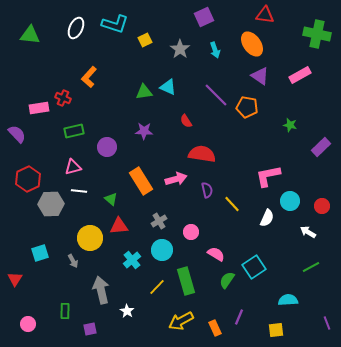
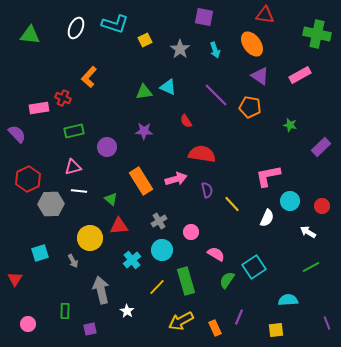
purple square at (204, 17): rotated 36 degrees clockwise
orange pentagon at (247, 107): moved 3 px right
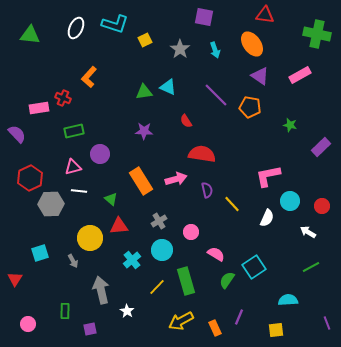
purple circle at (107, 147): moved 7 px left, 7 px down
red hexagon at (28, 179): moved 2 px right, 1 px up
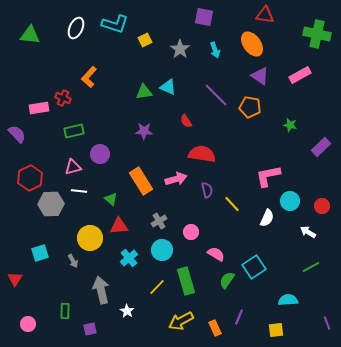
cyan cross at (132, 260): moved 3 px left, 2 px up
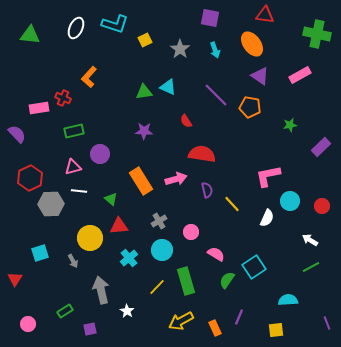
purple square at (204, 17): moved 6 px right, 1 px down
green star at (290, 125): rotated 24 degrees counterclockwise
white arrow at (308, 232): moved 2 px right, 8 px down
green rectangle at (65, 311): rotated 56 degrees clockwise
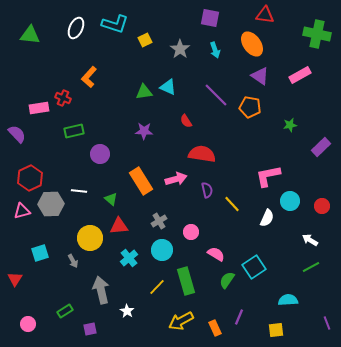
pink triangle at (73, 167): moved 51 px left, 44 px down
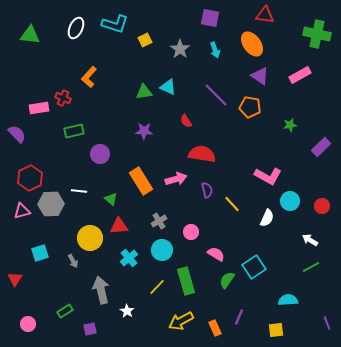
pink L-shape at (268, 176): rotated 140 degrees counterclockwise
